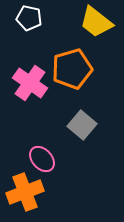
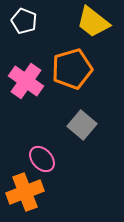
white pentagon: moved 5 px left, 3 px down; rotated 10 degrees clockwise
yellow trapezoid: moved 3 px left
pink cross: moved 4 px left, 2 px up
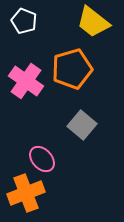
orange cross: moved 1 px right, 1 px down
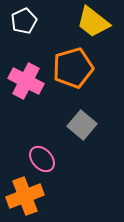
white pentagon: rotated 25 degrees clockwise
orange pentagon: moved 1 px right, 1 px up
pink cross: rotated 8 degrees counterclockwise
orange cross: moved 1 px left, 3 px down
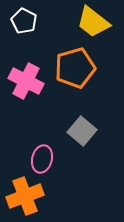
white pentagon: rotated 20 degrees counterclockwise
orange pentagon: moved 2 px right
gray square: moved 6 px down
pink ellipse: rotated 56 degrees clockwise
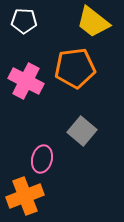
white pentagon: rotated 25 degrees counterclockwise
orange pentagon: rotated 9 degrees clockwise
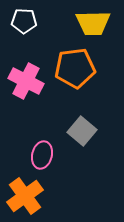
yellow trapezoid: moved 1 px down; rotated 39 degrees counterclockwise
pink ellipse: moved 4 px up
orange cross: rotated 15 degrees counterclockwise
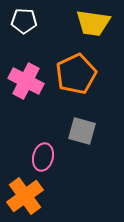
yellow trapezoid: rotated 9 degrees clockwise
orange pentagon: moved 1 px right, 6 px down; rotated 18 degrees counterclockwise
gray square: rotated 24 degrees counterclockwise
pink ellipse: moved 1 px right, 2 px down
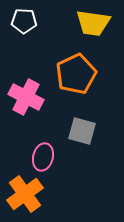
pink cross: moved 16 px down
orange cross: moved 2 px up
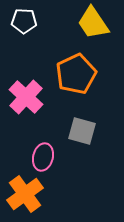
yellow trapezoid: rotated 48 degrees clockwise
pink cross: rotated 16 degrees clockwise
